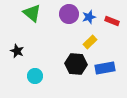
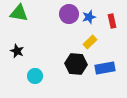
green triangle: moved 13 px left; rotated 30 degrees counterclockwise
red rectangle: rotated 56 degrees clockwise
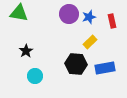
black star: moved 9 px right; rotated 16 degrees clockwise
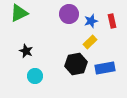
green triangle: rotated 36 degrees counterclockwise
blue star: moved 2 px right, 4 px down
black star: rotated 16 degrees counterclockwise
black hexagon: rotated 15 degrees counterclockwise
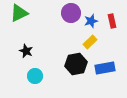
purple circle: moved 2 px right, 1 px up
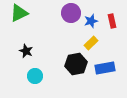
yellow rectangle: moved 1 px right, 1 px down
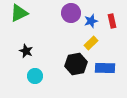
blue rectangle: rotated 12 degrees clockwise
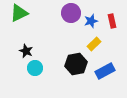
yellow rectangle: moved 3 px right, 1 px down
blue rectangle: moved 3 px down; rotated 30 degrees counterclockwise
cyan circle: moved 8 px up
